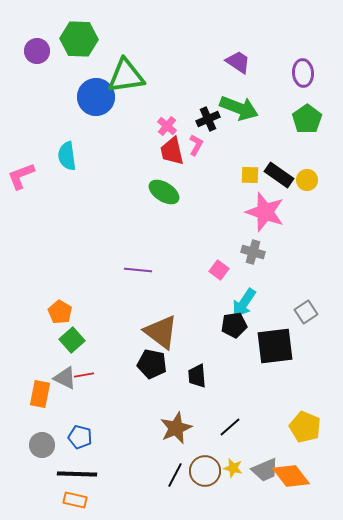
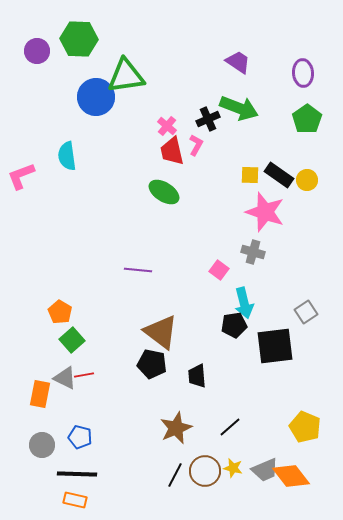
cyan arrow at (244, 303): rotated 48 degrees counterclockwise
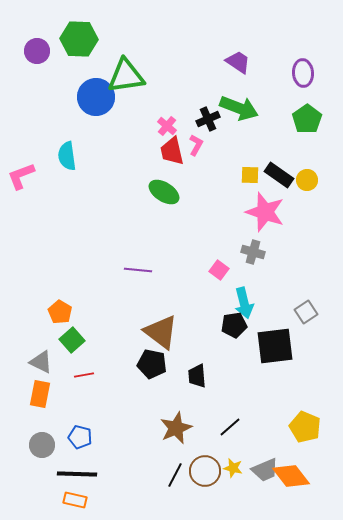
gray triangle at (65, 378): moved 24 px left, 16 px up
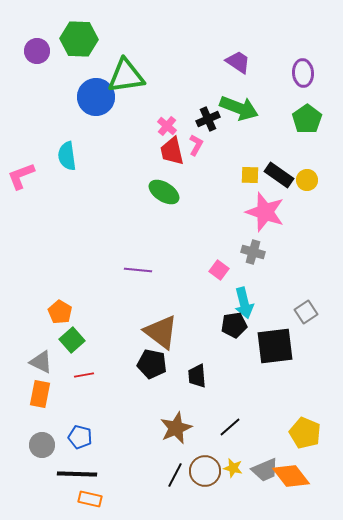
yellow pentagon at (305, 427): moved 6 px down
orange rectangle at (75, 500): moved 15 px right, 1 px up
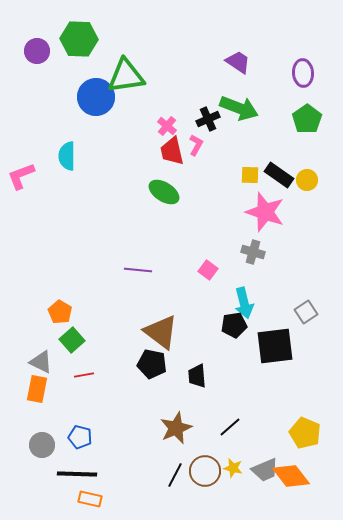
cyan semicircle at (67, 156): rotated 8 degrees clockwise
pink square at (219, 270): moved 11 px left
orange rectangle at (40, 394): moved 3 px left, 5 px up
